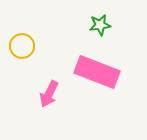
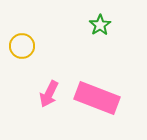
green star: rotated 25 degrees counterclockwise
pink rectangle: moved 26 px down
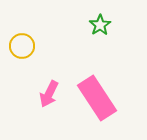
pink rectangle: rotated 36 degrees clockwise
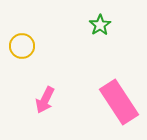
pink arrow: moved 4 px left, 6 px down
pink rectangle: moved 22 px right, 4 px down
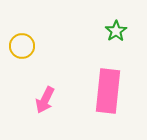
green star: moved 16 px right, 6 px down
pink rectangle: moved 11 px left, 11 px up; rotated 39 degrees clockwise
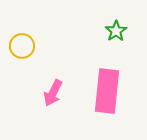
pink rectangle: moved 1 px left
pink arrow: moved 8 px right, 7 px up
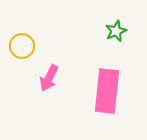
green star: rotated 10 degrees clockwise
pink arrow: moved 4 px left, 15 px up
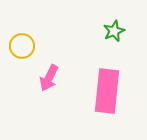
green star: moved 2 px left
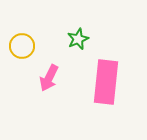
green star: moved 36 px left, 8 px down
pink rectangle: moved 1 px left, 9 px up
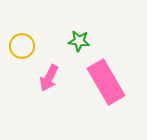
green star: moved 1 px right, 2 px down; rotated 30 degrees clockwise
pink rectangle: rotated 36 degrees counterclockwise
